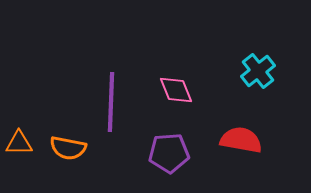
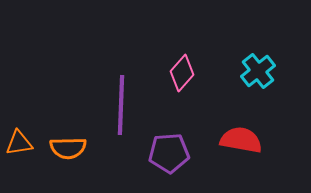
pink diamond: moved 6 px right, 17 px up; rotated 63 degrees clockwise
purple line: moved 10 px right, 3 px down
orange triangle: rotated 8 degrees counterclockwise
orange semicircle: rotated 12 degrees counterclockwise
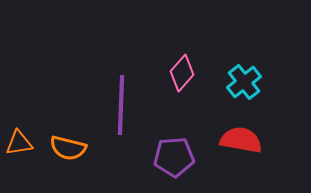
cyan cross: moved 14 px left, 11 px down
orange semicircle: rotated 15 degrees clockwise
purple pentagon: moved 5 px right, 4 px down
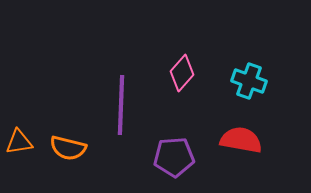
cyan cross: moved 5 px right, 1 px up; rotated 32 degrees counterclockwise
orange triangle: moved 1 px up
